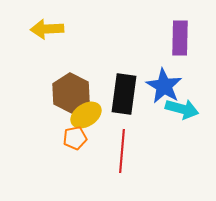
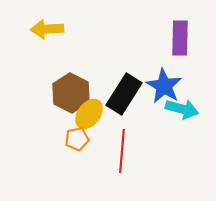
black rectangle: rotated 24 degrees clockwise
yellow ellipse: moved 3 px right, 1 px up; rotated 20 degrees counterclockwise
orange pentagon: moved 2 px right, 1 px down
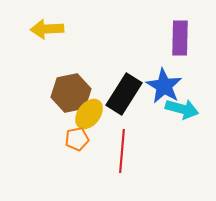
brown hexagon: rotated 21 degrees clockwise
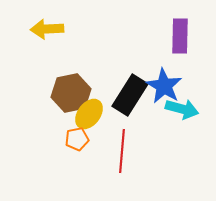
purple rectangle: moved 2 px up
black rectangle: moved 6 px right, 1 px down
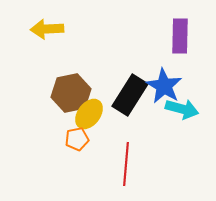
red line: moved 4 px right, 13 px down
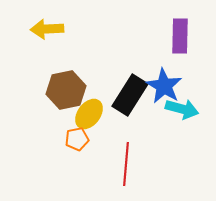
brown hexagon: moved 5 px left, 3 px up
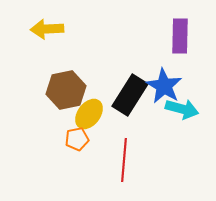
red line: moved 2 px left, 4 px up
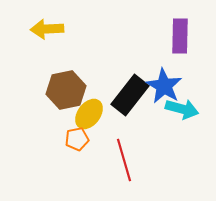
black rectangle: rotated 6 degrees clockwise
red line: rotated 21 degrees counterclockwise
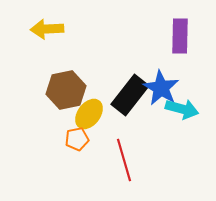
blue star: moved 3 px left, 2 px down
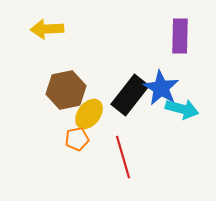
red line: moved 1 px left, 3 px up
